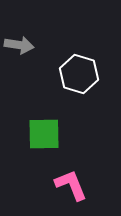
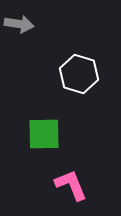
gray arrow: moved 21 px up
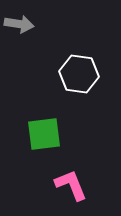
white hexagon: rotated 9 degrees counterclockwise
green square: rotated 6 degrees counterclockwise
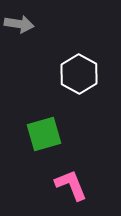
white hexagon: rotated 21 degrees clockwise
green square: rotated 9 degrees counterclockwise
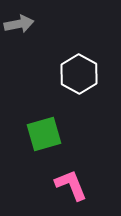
gray arrow: rotated 20 degrees counterclockwise
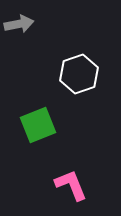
white hexagon: rotated 12 degrees clockwise
green square: moved 6 px left, 9 px up; rotated 6 degrees counterclockwise
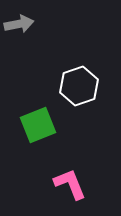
white hexagon: moved 12 px down
pink L-shape: moved 1 px left, 1 px up
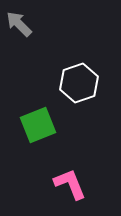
gray arrow: rotated 124 degrees counterclockwise
white hexagon: moved 3 px up
